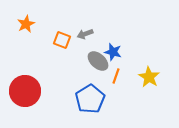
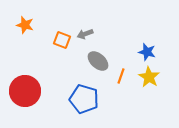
orange star: moved 1 px left, 1 px down; rotated 30 degrees counterclockwise
blue star: moved 34 px right
orange line: moved 5 px right
blue pentagon: moved 6 px left; rotated 24 degrees counterclockwise
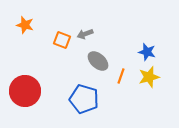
yellow star: rotated 25 degrees clockwise
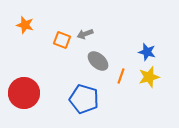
red circle: moved 1 px left, 2 px down
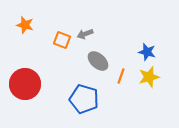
red circle: moved 1 px right, 9 px up
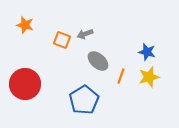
blue pentagon: moved 1 px down; rotated 24 degrees clockwise
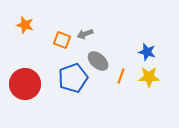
yellow star: rotated 15 degrees clockwise
blue pentagon: moved 11 px left, 22 px up; rotated 12 degrees clockwise
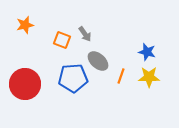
orange star: rotated 30 degrees counterclockwise
gray arrow: rotated 105 degrees counterclockwise
blue pentagon: rotated 16 degrees clockwise
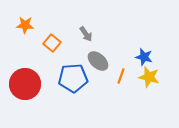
orange star: rotated 18 degrees clockwise
gray arrow: moved 1 px right
orange square: moved 10 px left, 3 px down; rotated 18 degrees clockwise
blue star: moved 3 px left, 5 px down
yellow star: rotated 15 degrees clockwise
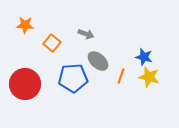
gray arrow: rotated 35 degrees counterclockwise
